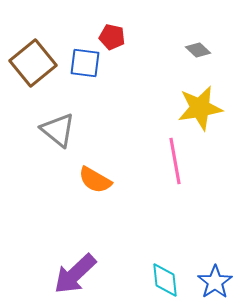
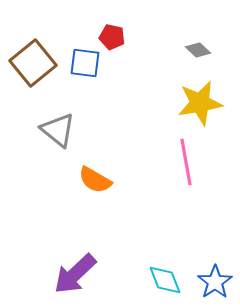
yellow star: moved 5 px up
pink line: moved 11 px right, 1 px down
cyan diamond: rotated 15 degrees counterclockwise
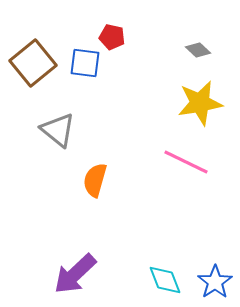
pink line: rotated 54 degrees counterclockwise
orange semicircle: rotated 76 degrees clockwise
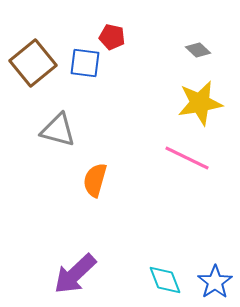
gray triangle: rotated 24 degrees counterclockwise
pink line: moved 1 px right, 4 px up
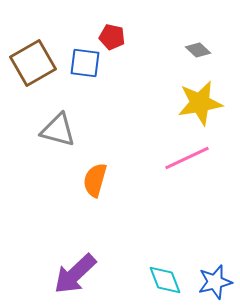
brown square: rotated 9 degrees clockwise
pink line: rotated 51 degrees counterclockwise
blue star: rotated 20 degrees clockwise
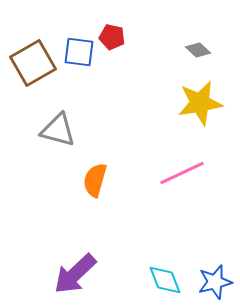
blue square: moved 6 px left, 11 px up
pink line: moved 5 px left, 15 px down
